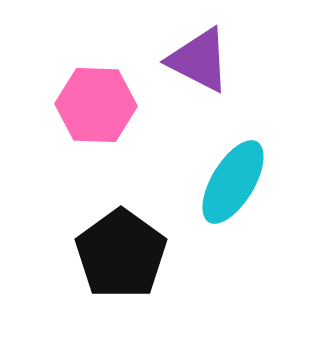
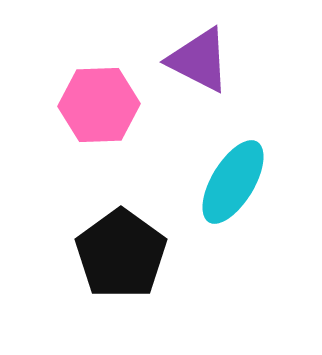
pink hexagon: moved 3 px right; rotated 4 degrees counterclockwise
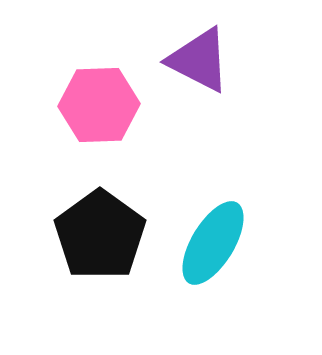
cyan ellipse: moved 20 px left, 61 px down
black pentagon: moved 21 px left, 19 px up
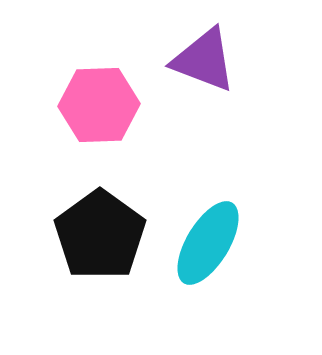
purple triangle: moved 5 px right; rotated 6 degrees counterclockwise
cyan ellipse: moved 5 px left
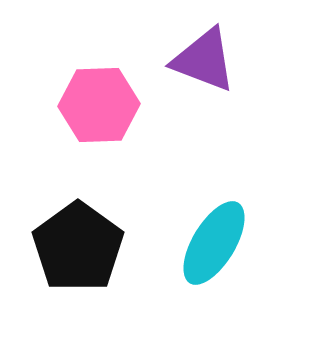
black pentagon: moved 22 px left, 12 px down
cyan ellipse: moved 6 px right
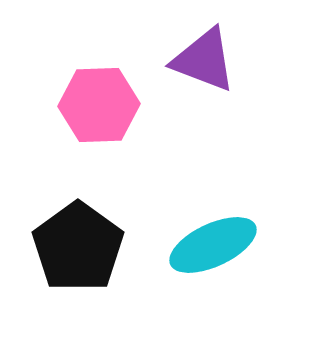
cyan ellipse: moved 1 px left, 2 px down; rotated 34 degrees clockwise
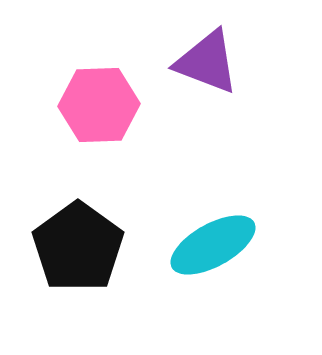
purple triangle: moved 3 px right, 2 px down
cyan ellipse: rotated 4 degrees counterclockwise
